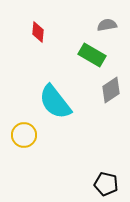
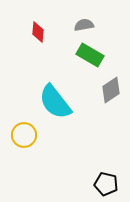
gray semicircle: moved 23 px left
green rectangle: moved 2 px left
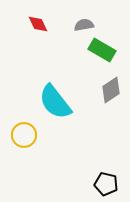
red diamond: moved 8 px up; rotated 30 degrees counterclockwise
green rectangle: moved 12 px right, 5 px up
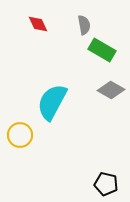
gray semicircle: rotated 90 degrees clockwise
gray diamond: rotated 64 degrees clockwise
cyan semicircle: moved 3 px left; rotated 66 degrees clockwise
yellow circle: moved 4 px left
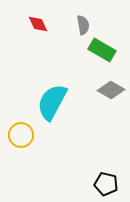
gray semicircle: moved 1 px left
yellow circle: moved 1 px right
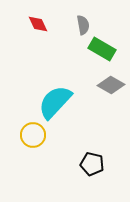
green rectangle: moved 1 px up
gray diamond: moved 5 px up
cyan semicircle: moved 3 px right; rotated 15 degrees clockwise
yellow circle: moved 12 px right
black pentagon: moved 14 px left, 20 px up
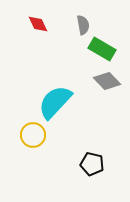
gray diamond: moved 4 px left, 4 px up; rotated 16 degrees clockwise
